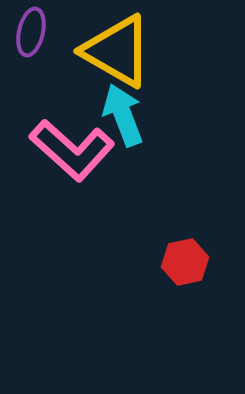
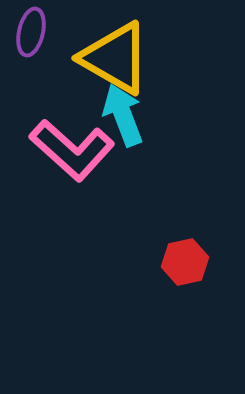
yellow triangle: moved 2 px left, 7 px down
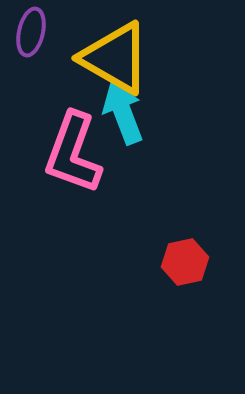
cyan arrow: moved 2 px up
pink L-shape: moved 1 px right, 3 px down; rotated 68 degrees clockwise
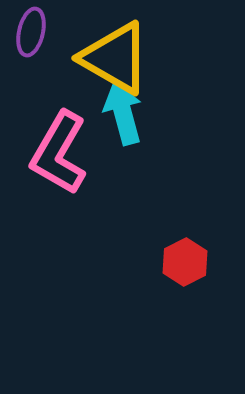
cyan arrow: rotated 6 degrees clockwise
pink L-shape: moved 14 px left; rotated 10 degrees clockwise
red hexagon: rotated 15 degrees counterclockwise
